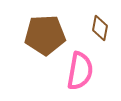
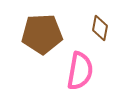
brown pentagon: moved 3 px left, 1 px up
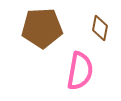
brown pentagon: moved 6 px up
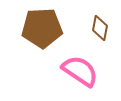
pink semicircle: rotated 66 degrees counterclockwise
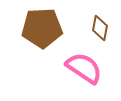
pink semicircle: moved 4 px right, 3 px up
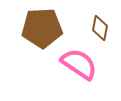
pink semicircle: moved 5 px left, 4 px up
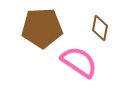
pink semicircle: moved 2 px up
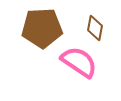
brown diamond: moved 5 px left
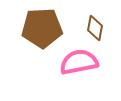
pink semicircle: rotated 45 degrees counterclockwise
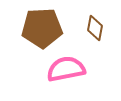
pink semicircle: moved 13 px left, 7 px down
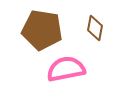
brown pentagon: moved 2 px down; rotated 12 degrees clockwise
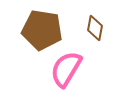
pink semicircle: rotated 48 degrees counterclockwise
